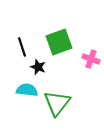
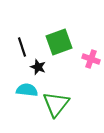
green triangle: moved 1 px left, 1 px down
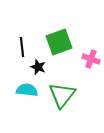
black line: rotated 12 degrees clockwise
green triangle: moved 6 px right, 9 px up
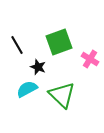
black line: moved 5 px left, 2 px up; rotated 24 degrees counterclockwise
pink cross: moved 1 px left; rotated 12 degrees clockwise
cyan semicircle: moved 1 px up; rotated 35 degrees counterclockwise
green triangle: rotated 24 degrees counterclockwise
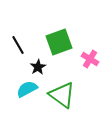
black line: moved 1 px right
black star: rotated 21 degrees clockwise
green triangle: rotated 8 degrees counterclockwise
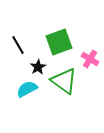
green triangle: moved 2 px right, 14 px up
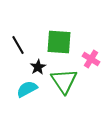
green square: rotated 24 degrees clockwise
pink cross: moved 1 px right
green triangle: rotated 20 degrees clockwise
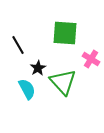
green square: moved 6 px right, 9 px up
black star: moved 1 px down
green triangle: moved 1 px left, 1 px down; rotated 8 degrees counterclockwise
cyan semicircle: rotated 90 degrees clockwise
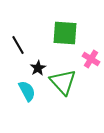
cyan semicircle: moved 2 px down
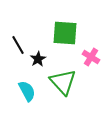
pink cross: moved 2 px up
black star: moved 9 px up
